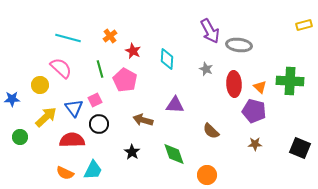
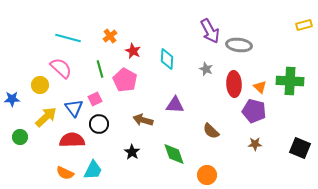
pink square: moved 1 px up
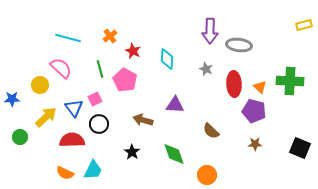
purple arrow: rotated 30 degrees clockwise
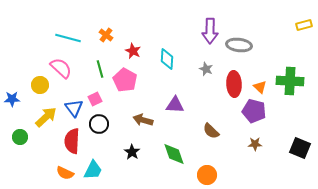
orange cross: moved 4 px left, 1 px up; rotated 16 degrees counterclockwise
red semicircle: moved 1 px down; rotated 85 degrees counterclockwise
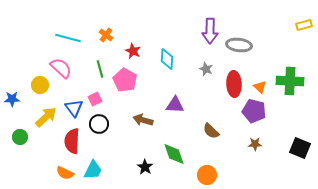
black star: moved 13 px right, 15 px down
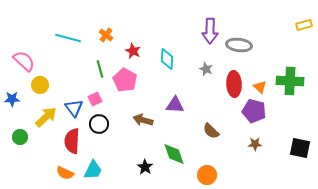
pink semicircle: moved 37 px left, 7 px up
black square: rotated 10 degrees counterclockwise
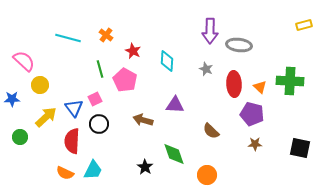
cyan diamond: moved 2 px down
purple pentagon: moved 2 px left, 3 px down
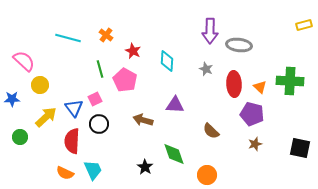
brown star: rotated 16 degrees counterclockwise
cyan trapezoid: rotated 50 degrees counterclockwise
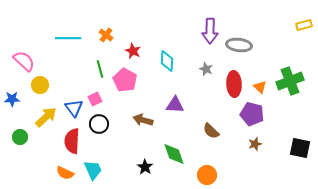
cyan line: rotated 15 degrees counterclockwise
green cross: rotated 24 degrees counterclockwise
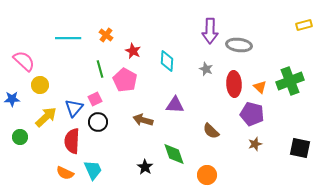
blue triangle: rotated 18 degrees clockwise
black circle: moved 1 px left, 2 px up
